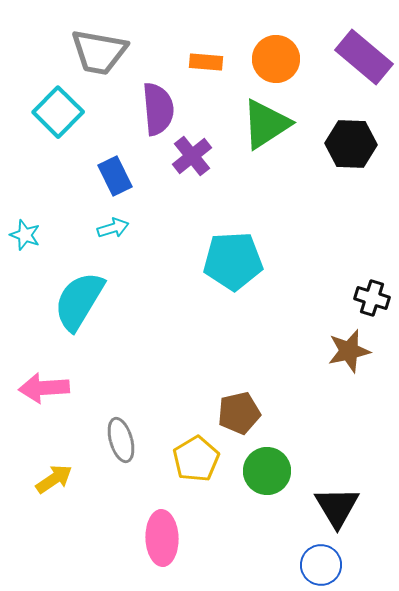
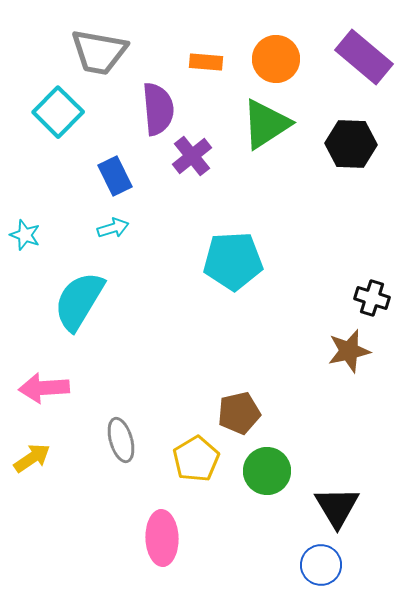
yellow arrow: moved 22 px left, 21 px up
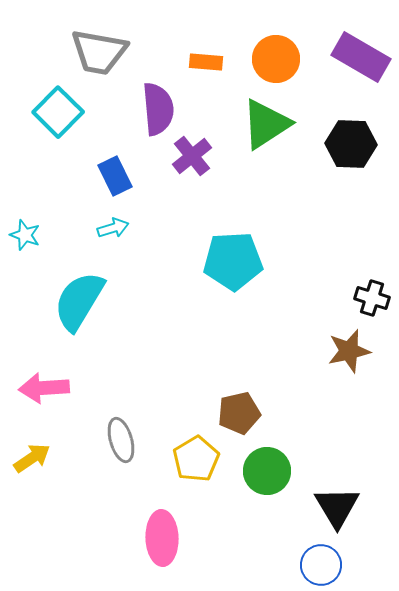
purple rectangle: moved 3 px left; rotated 10 degrees counterclockwise
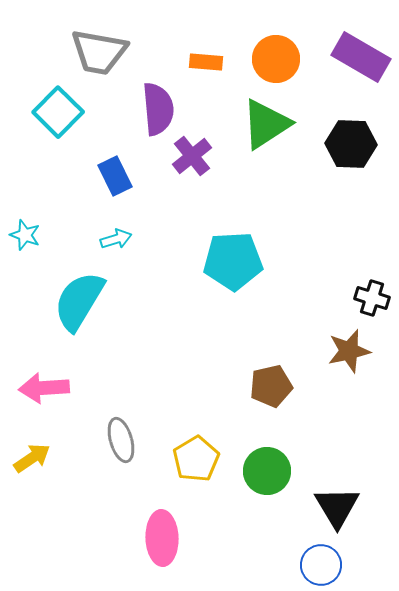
cyan arrow: moved 3 px right, 11 px down
brown pentagon: moved 32 px right, 27 px up
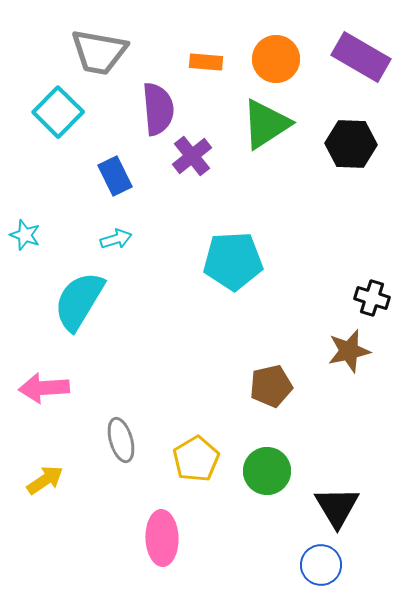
yellow arrow: moved 13 px right, 22 px down
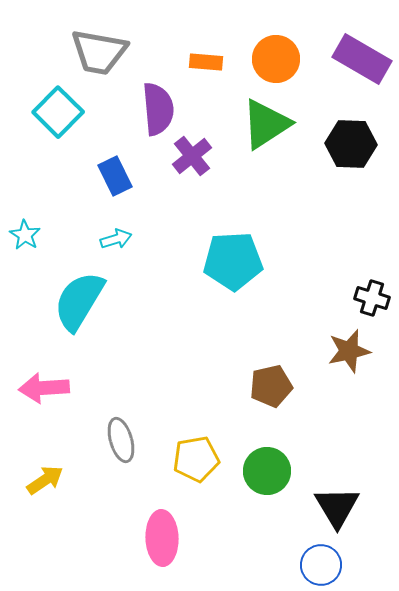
purple rectangle: moved 1 px right, 2 px down
cyan star: rotated 12 degrees clockwise
yellow pentagon: rotated 21 degrees clockwise
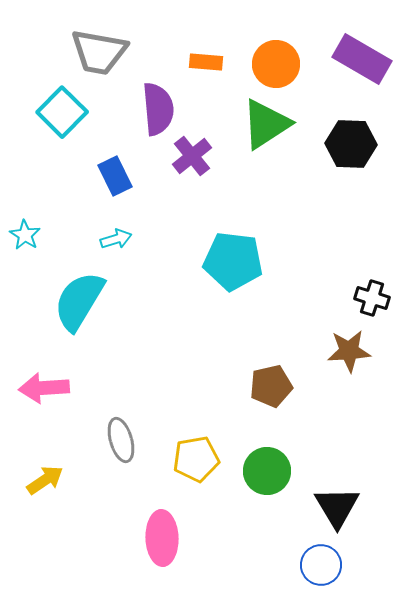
orange circle: moved 5 px down
cyan square: moved 4 px right
cyan pentagon: rotated 10 degrees clockwise
brown star: rotated 9 degrees clockwise
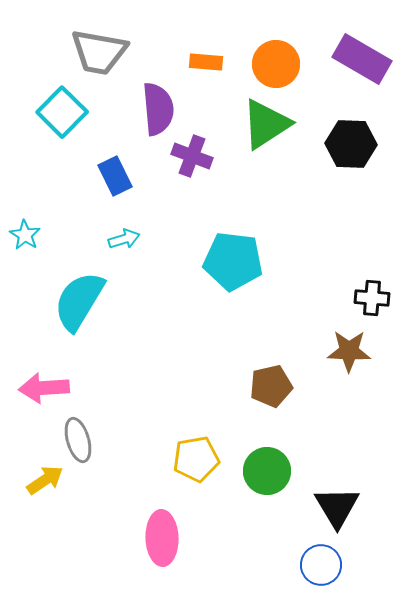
purple cross: rotated 30 degrees counterclockwise
cyan arrow: moved 8 px right
black cross: rotated 12 degrees counterclockwise
brown star: rotated 6 degrees clockwise
gray ellipse: moved 43 px left
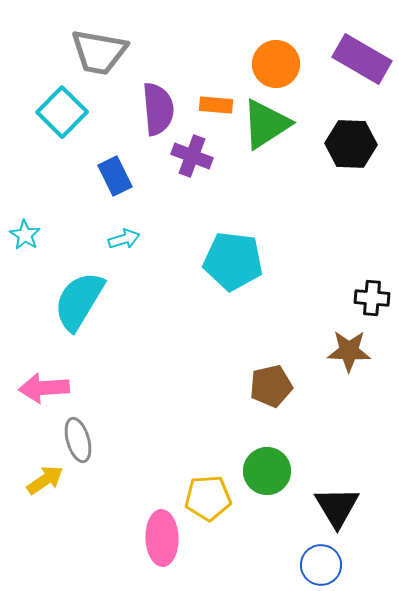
orange rectangle: moved 10 px right, 43 px down
yellow pentagon: moved 12 px right, 39 px down; rotated 6 degrees clockwise
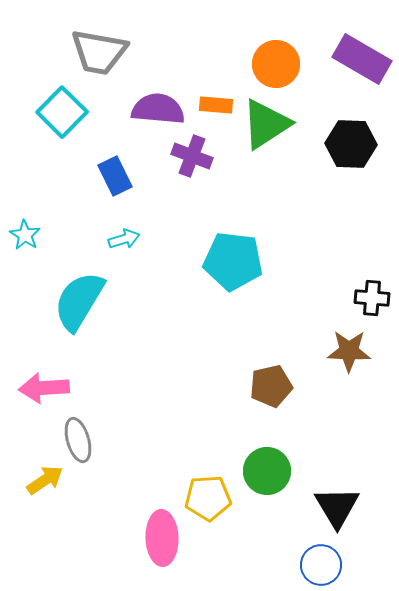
purple semicircle: rotated 80 degrees counterclockwise
